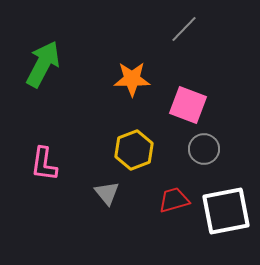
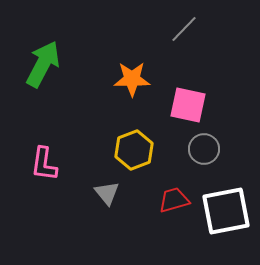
pink square: rotated 9 degrees counterclockwise
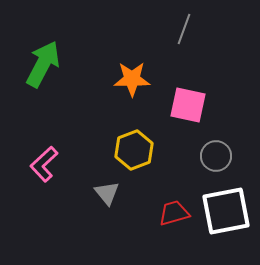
gray line: rotated 24 degrees counterclockwise
gray circle: moved 12 px right, 7 px down
pink L-shape: rotated 39 degrees clockwise
red trapezoid: moved 13 px down
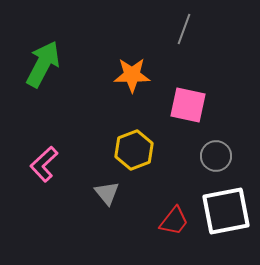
orange star: moved 4 px up
red trapezoid: moved 8 px down; rotated 144 degrees clockwise
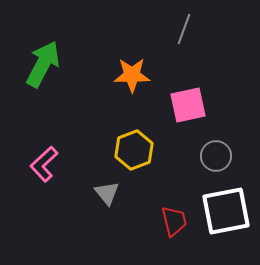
pink square: rotated 24 degrees counterclockwise
red trapezoid: rotated 52 degrees counterclockwise
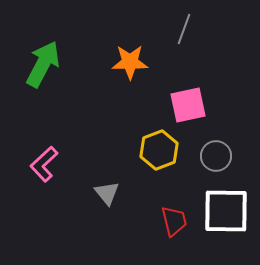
orange star: moved 2 px left, 13 px up
yellow hexagon: moved 25 px right
white square: rotated 12 degrees clockwise
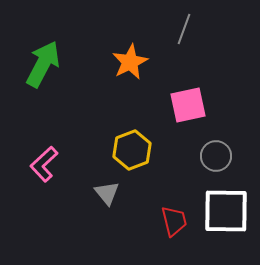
orange star: rotated 27 degrees counterclockwise
yellow hexagon: moved 27 px left
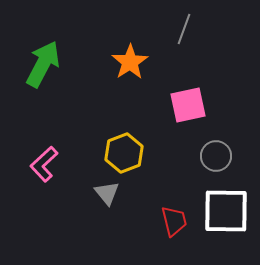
orange star: rotated 6 degrees counterclockwise
yellow hexagon: moved 8 px left, 3 px down
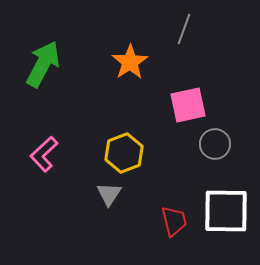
gray circle: moved 1 px left, 12 px up
pink L-shape: moved 10 px up
gray triangle: moved 2 px right, 1 px down; rotated 12 degrees clockwise
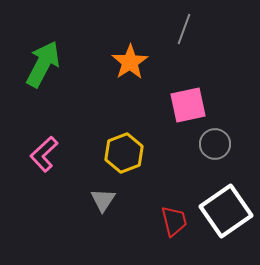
gray triangle: moved 6 px left, 6 px down
white square: rotated 36 degrees counterclockwise
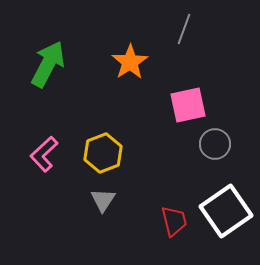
green arrow: moved 5 px right
yellow hexagon: moved 21 px left
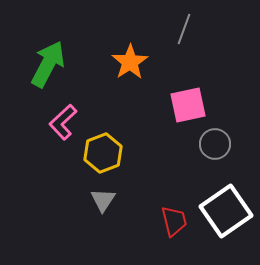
pink L-shape: moved 19 px right, 32 px up
